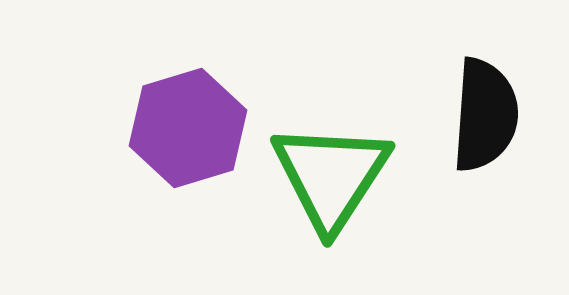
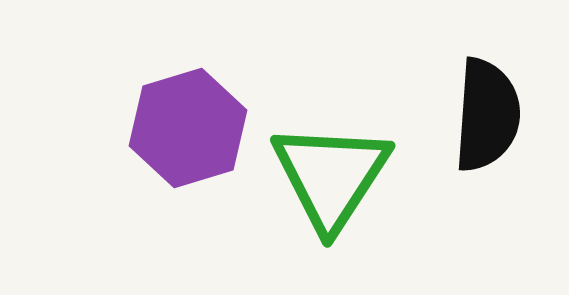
black semicircle: moved 2 px right
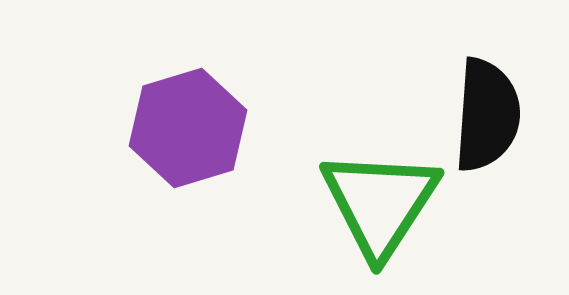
green triangle: moved 49 px right, 27 px down
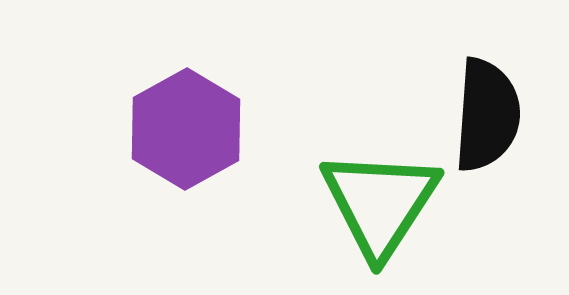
purple hexagon: moved 2 px left, 1 px down; rotated 12 degrees counterclockwise
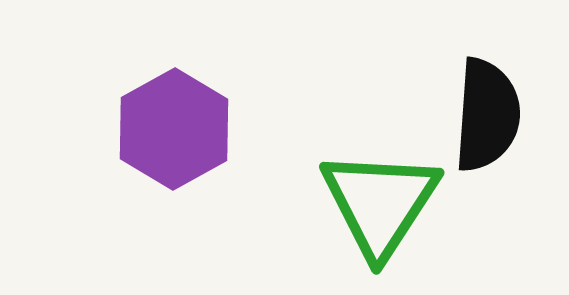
purple hexagon: moved 12 px left
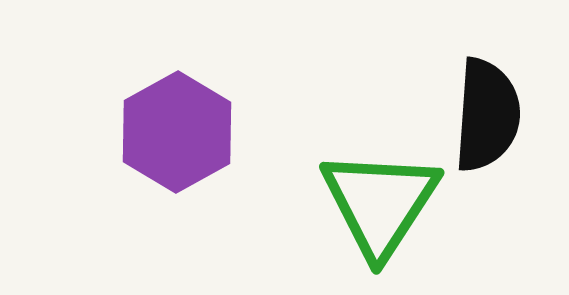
purple hexagon: moved 3 px right, 3 px down
